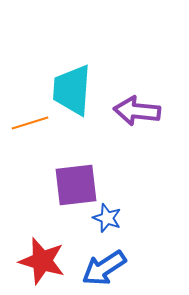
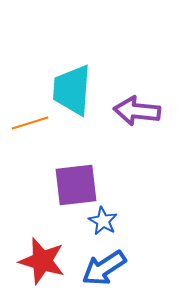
blue star: moved 4 px left, 3 px down; rotated 8 degrees clockwise
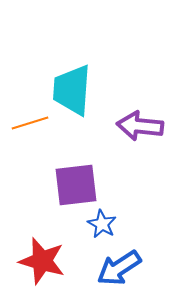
purple arrow: moved 3 px right, 15 px down
blue star: moved 1 px left, 3 px down
blue arrow: moved 15 px right
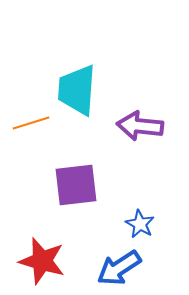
cyan trapezoid: moved 5 px right
orange line: moved 1 px right
blue star: moved 38 px right
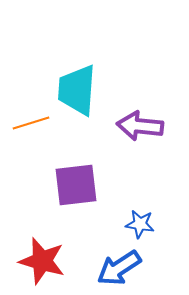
blue star: rotated 20 degrees counterclockwise
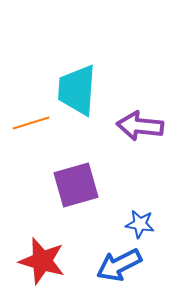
purple square: rotated 9 degrees counterclockwise
blue arrow: moved 3 px up; rotated 6 degrees clockwise
